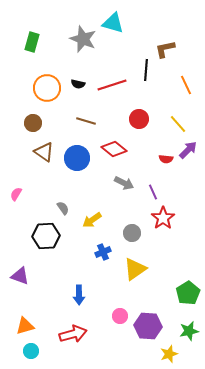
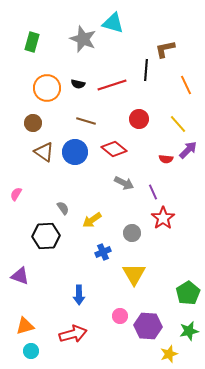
blue circle: moved 2 px left, 6 px up
yellow triangle: moved 1 px left, 5 px down; rotated 25 degrees counterclockwise
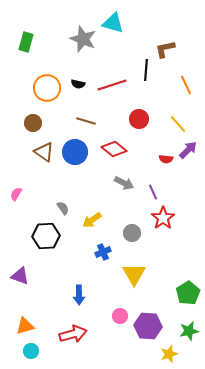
green rectangle: moved 6 px left
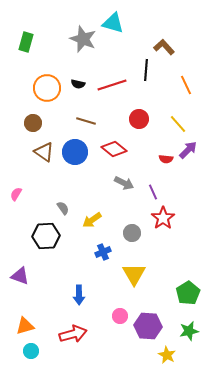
brown L-shape: moved 1 px left, 2 px up; rotated 60 degrees clockwise
yellow star: moved 2 px left, 1 px down; rotated 24 degrees counterclockwise
